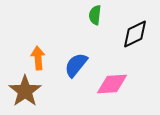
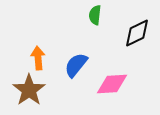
black diamond: moved 2 px right, 1 px up
brown star: moved 4 px right, 1 px up
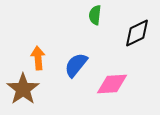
brown star: moved 6 px left, 1 px up
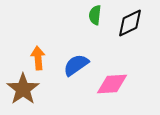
black diamond: moved 7 px left, 10 px up
blue semicircle: rotated 16 degrees clockwise
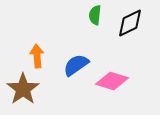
orange arrow: moved 1 px left, 2 px up
pink diamond: moved 3 px up; rotated 20 degrees clockwise
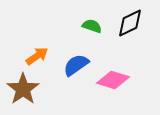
green semicircle: moved 3 px left, 11 px down; rotated 102 degrees clockwise
orange arrow: rotated 60 degrees clockwise
pink diamond: moved 1 px right, 1 px up
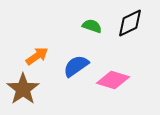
blue semicircle: moved 1 px down
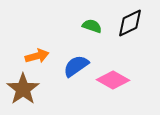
orange arrow: rotated 20 degrees clockwise
pink diamond: rotated 12 degrees clockwise
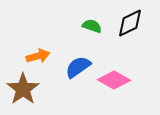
orange arrow: moved 1 px right
blue semicircle: moved 2 px right, 1 px down
pink diamond: moved 1 px right
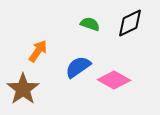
green semicircle: moved 2 px left, 2 px up
orange arrow: moved 5 px up; rotated 40 degrees counterclockwise
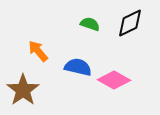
orange arrow: rotated 75 degrees counterclockwise
blue semicircle: rotated 48 degrees clockwise
brown star: moved 1 px down
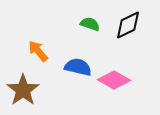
black diamond: moved 2 px left, 2 px down
